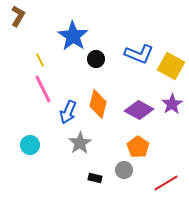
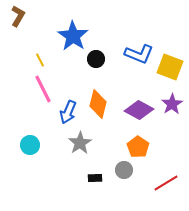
yellow square: moved 1 px left, 1 px down; rotated 8 degrees counterclockwise
black rectangle: rotated 16 degrees counterclockwise
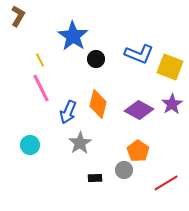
pink line: moved 2 px left, 1 px up
orange pentagon: moved 4 px down
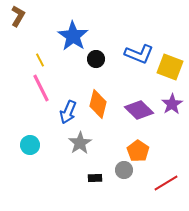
purple diamond: rotated 16 degrees clockwise
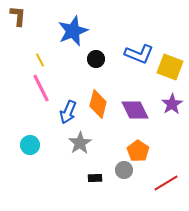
brown L-shape: rotated 25 degrees counterclockwise
blue star: moved 5 px up; rotated 16 degrees clockwise
purple diamond: moved 4 px left; rotated 20 degrees clockwise
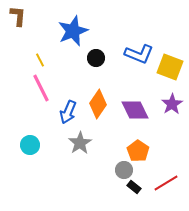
black circle: moved 1 px up
orange diamond: rotated 20 degrees clockwise
black rectangle: moved 39 px right, 9 px down; rotated 40 degrees clockwise
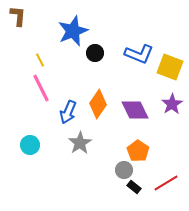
black circle: moved 1 px left, 5 px up
